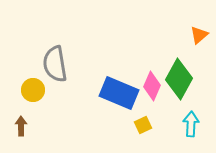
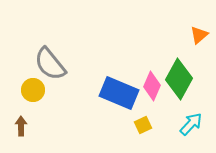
gray semicircle: moved 5 px left; rotated 30 degrees counterclockwise
cyan arrow: rotated 40 degrees clockwise
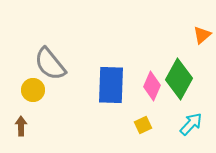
orange triangle: moved 3 px right
blue rectangle: moved 8 px left, 8 px up; rotated 69 degrees clockwise
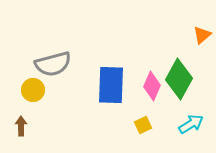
gray semicircle: moved 3 px right; rotated 66 degrees counterclockwise
cyan arrow: rotated 15 degrees clockwise
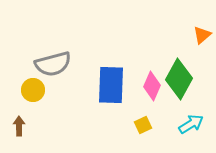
brown arrow: moved 2 px left
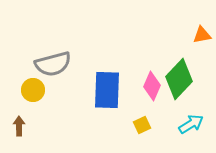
orange triangle: rotated 30 degrees clockwise
green diamond: rotated 15 degrees clockwise
blue rectangle: moved 4 px left, 5 px down
yellow square: moved 1 px left
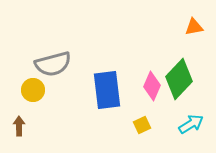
orange triangle: moved 8 px left, 8 px up
blue rectangle: rotated 9 degrees counterclockwise
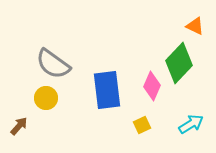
orange triangle: moved 1 px right, 1 px up; rotated 36 degrees clockwise
gray semicircle: rotated 51 degrees clockwise
green diamond: moved 16 px up
yellow circle: moved 13 px right, 8 px down
brown arrow: rotated 42 degrees clockwise
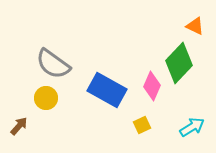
blue rectangle: rotated 54 degrees counterclockwise
cyan arrow: moved 1 px right, 3 px down
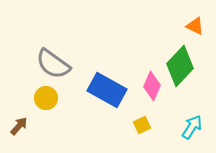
green diamond: moved 1 px right, 3 px down
cyan arrow: rotated 25 degrees counterclockwise
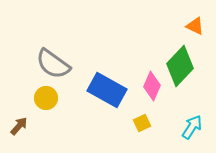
yellow square: moved 2 px up
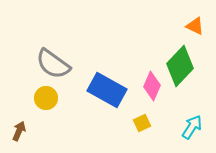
brown arrow: moved 5 px down; rotated 18 degrees counterclockwise
